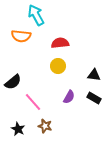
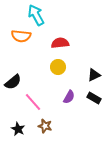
yellow circle: moved 1 px down
black triangle: rotated 32 degrees counterclockwise
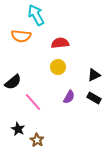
brown star: moved 8 px left, 14 px down; rotated 16 degrees clockwise
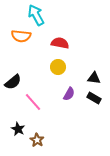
red semicircle: rotated 18 degrees clockwise
black triangle: moved 3 px down; rotated 32 degrees clockwise
purple semicircle: moved 3 px up
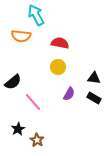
black star: rotated 16 degrees clockwise
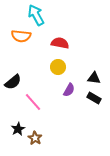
purple semicircle: moved 4 px up
brown star: moved 2 px left, 2 px up
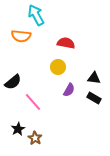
red semicircle: moved 6 px right
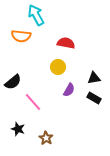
black triangle: rotated 16 degrees counterclockwise
black star: rotated 24 degrees counterclockwise
brown star: moved 11 px right
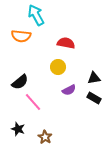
black semicircle: moved 7 px right
purple semicircle: rotated 32 degrees clockwise
brown star: moved 1 px left, 1 px up
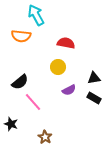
black star: moved 7 px left, 5 px up
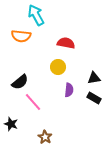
purple semicircle: rotated 56 degrees counterclockwise
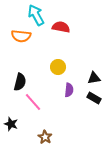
red semicircle: moved 5 px left, 16 px up
black semicircle: rotated 36 degrees counterclockwise
